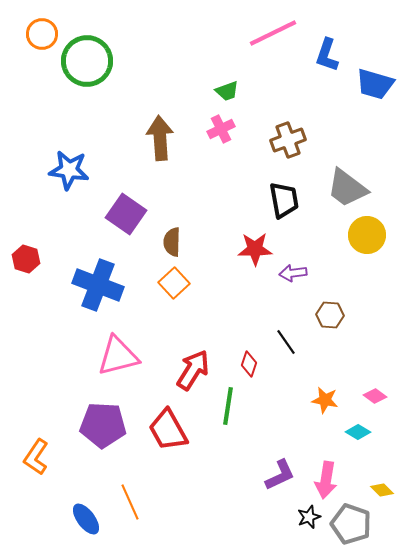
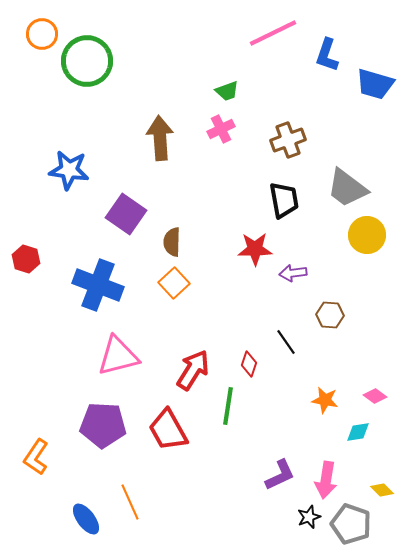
cyan diamond: rotated 40 degrees counterclockwise
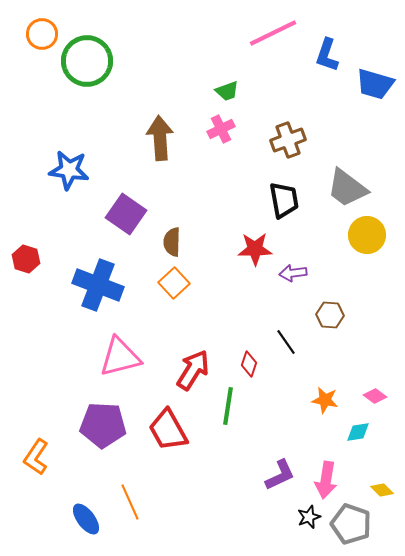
pink triangle: moved 2 px right, 1 px down
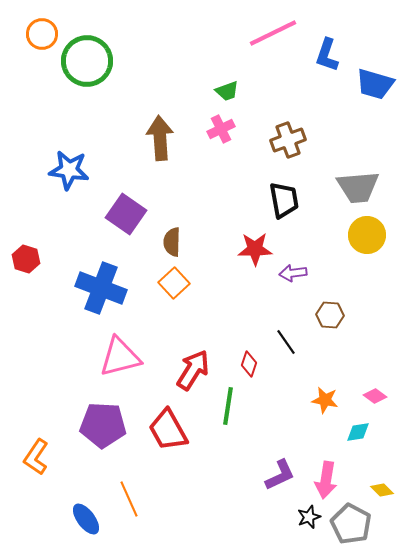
gray trapezoid: moved 11 px right, 1 px up; rotated 42 degrees counterclockwise
blue cross: moved 3 px right, 3 px down
orange line: moved 1 px left, 3 px up
gray pentagon: rotated 9 degrees clockwise
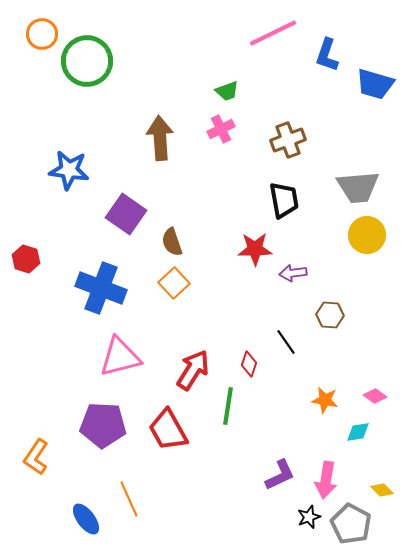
brown semicircle: rotated 20 degrees counterclockwise
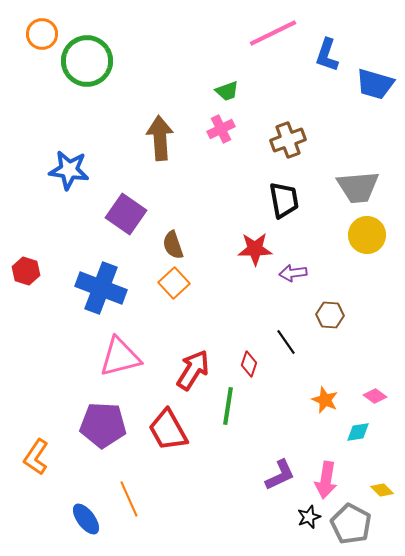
brown semicircle: moved 1 px right, 3 px down
red hexagon: moved 12 px down
orange star: rotated 12 degrees clockwise
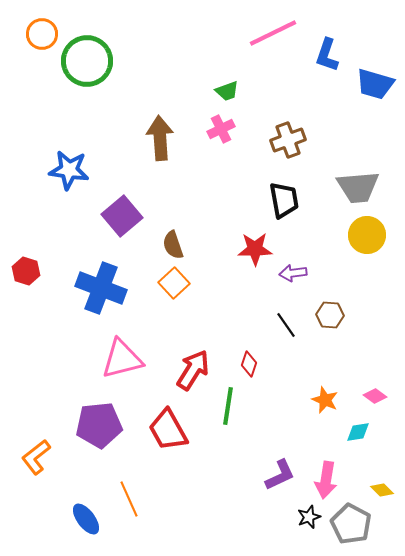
purple square: moved 4 px left, 2 px down; rotated 15 degrees clockwise
black line: moved 17 px up
pink triangle: moved 2 px right, 2 px down
purple pentagon: moved 4 px left; rotated 9 degrees counterclockwise
orange L-shape: rotated 18 degrees clockwise
